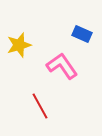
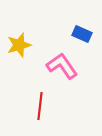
red line: rotated 36 degrees clockwise
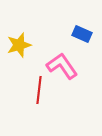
red line: moved 1 px left, 16 px up
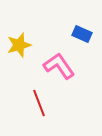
pink L-shape: moved 3 px left
red line: moved 13 px down; rotated 28 degrees counterclockwise
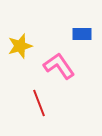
blue rectangle: rotated 24 degrees counterclockwise
yellow star: moved 1 px right, 1 px down
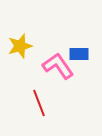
blue rectangle: moved 3 px left, 20 px down
pink L-shape: moved 1 px left
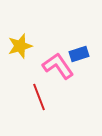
blue rectangle: rotated 18 degrees counterclockwise
red line: moved 6 px up
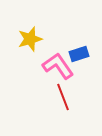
yellow star: moved 10 px right, 7 px up
red line: moved 24 px right
